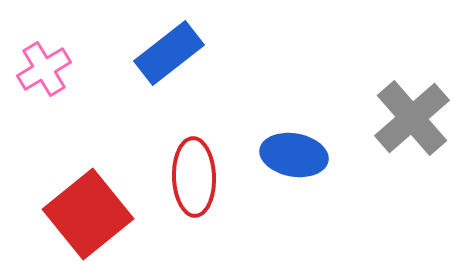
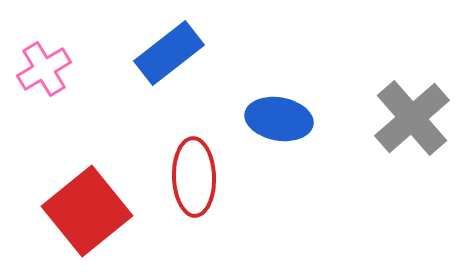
blue ellipse: moved 15 px left, 36 px up
red square: moved 1 px left, 3 px up
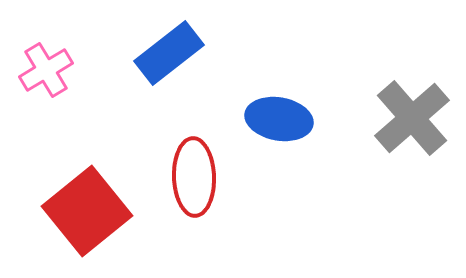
pink cross: moved 2 px right, 1 px down
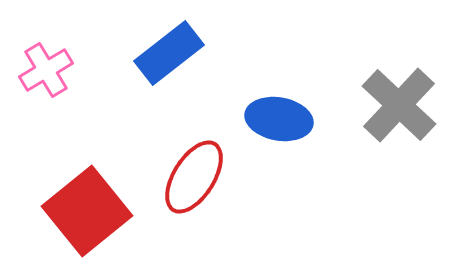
gray cross: moved 13 px left, 13 px up; rotated 6 degrees counterclockwise
red ellipse: rotated 34 degrees clockwise
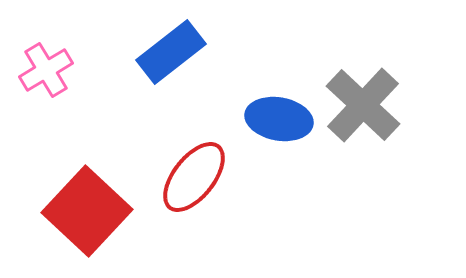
blue rectangle: moved 2 px right, 1 px up
gray cross: moved 36 px left
red ellipse: rotated 6 degrees clockwise
red square: rotated 8 degrees counterclockwise
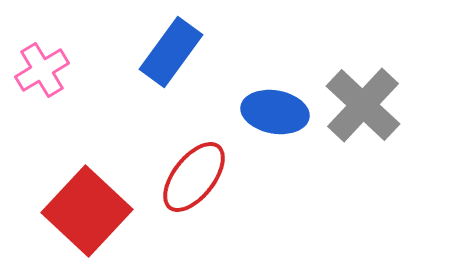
blue rectangle: rotated 16 degrees counterclockwise
pink cross: moved 4 px left
blue ellipse: moved 4 px left, 7 px up
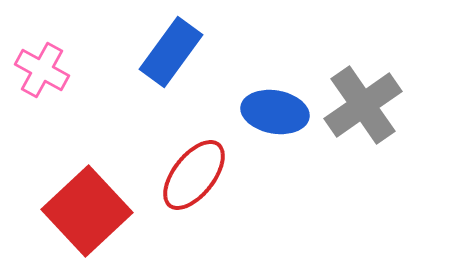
pink cross: rotated 30 degrees counterclockwise
gray cross: rotated 12 degrees clockwise
red ellipse: moved 2 px up
red square: rotated 4 degrees clockwise
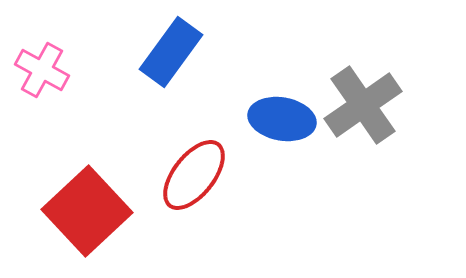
blue ellipse: moved 7 px right, 7 px down
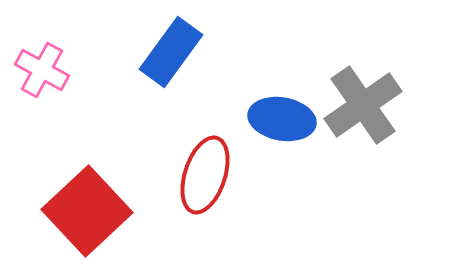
red ellipse: moved 11 px right; rotated 20 degrees counterclockwise
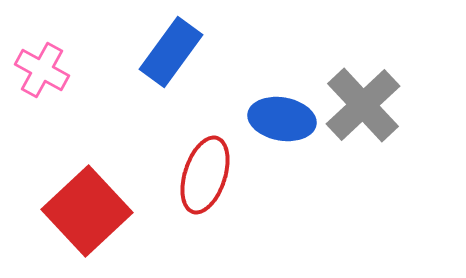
gray cross: rotated 8 degrees counterclockwise
